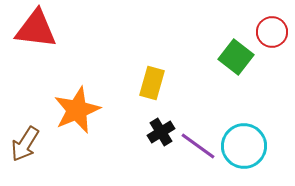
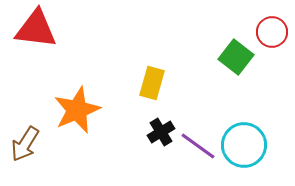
cyan circle: moved 1 px up
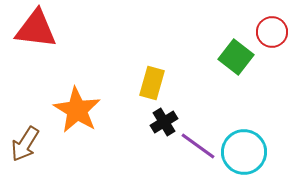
orange star: rotated 18 degrees counterclockwise
black cross: moved 3 px right, 10 px up
cyan circle: moved 7 px down
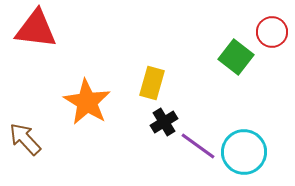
orange star: moved 10 px right, 8 px up
brown arrow: moved 5 px up; rotated 105 degrees clockwise
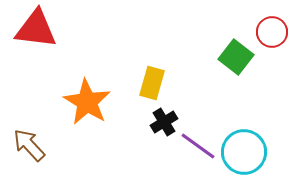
brown arrow: moved 4 px right, 6 px down
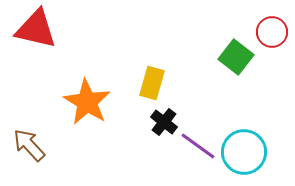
red triangle: rotated 6 degrees clockwise
black cross: rotated 20 degrees counterclockwise
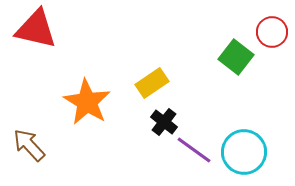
yellow rectangle: rotated 40 degrees clockwise
purple line: moved 4 px left, 4 px down
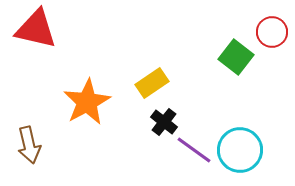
orange star: rotated 12 degrees clockwise
brown arrow: rotated 150 degrees counterclockwise
cyan circle: moved 4 px left, 2 px up
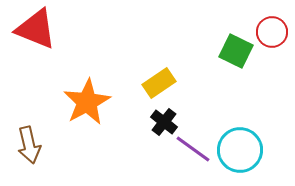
red triangle: rotated 9 degrees clockwise
green square: moved 6 px up; rotated 12 degrees counterclockwise
yellow rectangle: moved 7 px right
purple line: moved 1 px left, 1 px up
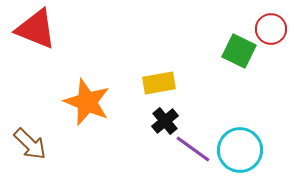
red circle: moved 1 px left, 3 px up
green square: moved 3 px right
yellow rectangle: rotated 24 degrees clockwise
orange star: rotated 21 degrees counterclockwise
black cross: moved 1 px right, 1 px up; rotated 12 degrees clockwise
brown arrow: moved 1 px right, 1 px up; rotated 33 degrees counterclockwise
